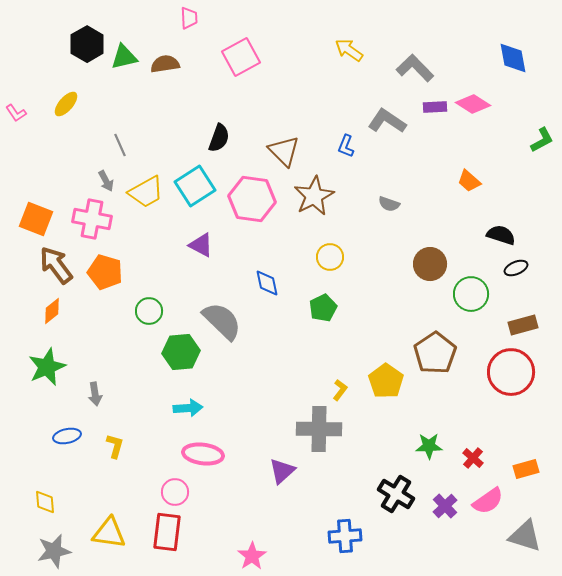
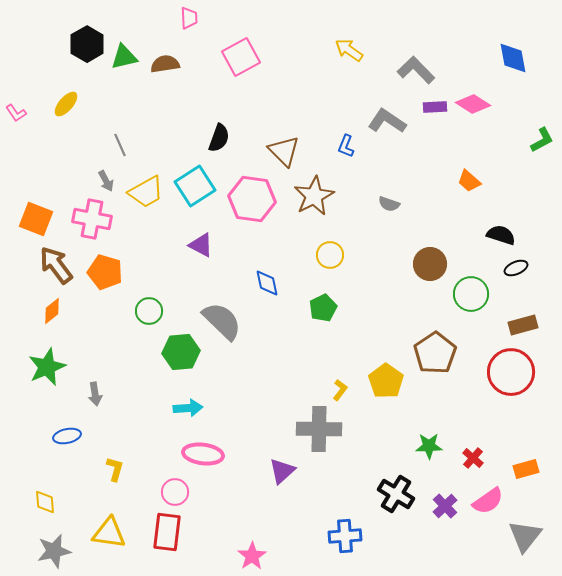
gray L-shape at (415, 68): moved 1 px right, 2 px down
yellow circle at (330, 257): moved 2 px up
yellow L-shape at (115, 446): moved 23 px down
gray triangle at (525, 536): rotated 51 degrees clockwise
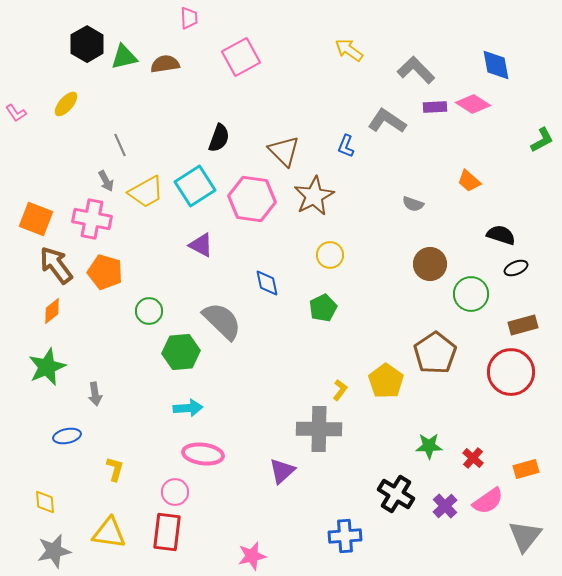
blue diamond at (513, 58): moved 17 px left, 7 px down
gray semicircle at (389, 204): moved 24 px right
pink star at (252, 556): rotated 20 degrees clockwise
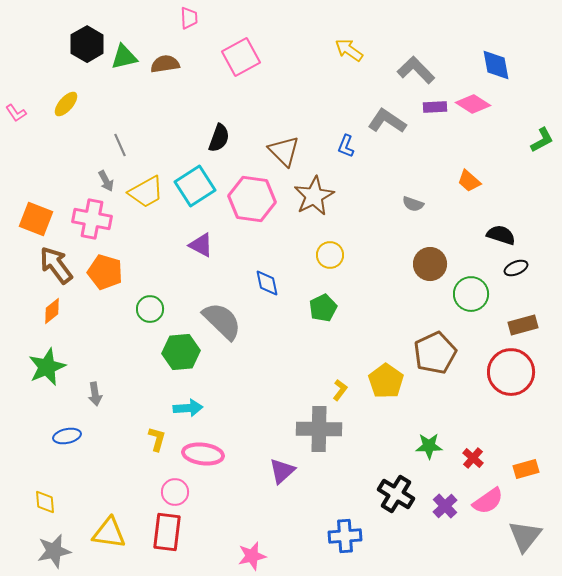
green circle at (149, 311): moved 1 px right, 2 px up
brown pentagon at (435, 353): rotated 9 degrees clockwise
yellow L-shape at (115, 469): moved 42 px right, 30 px up
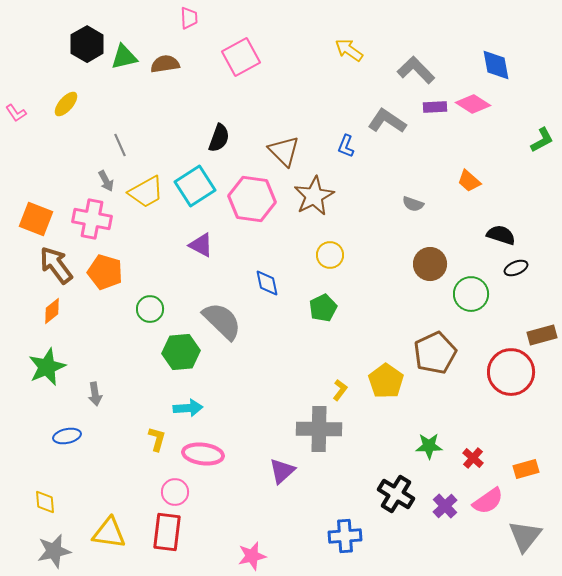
brown rectangle at (523, 325): moved 19 px right, 10 px down
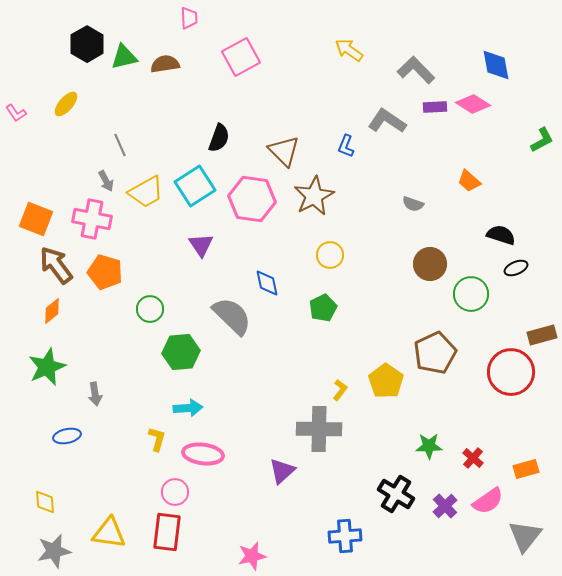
purple triangle at (201, 245): rotated 28 degrees clockwise
gray semicircle at (222, 321): moved 10 px right, 5 px up
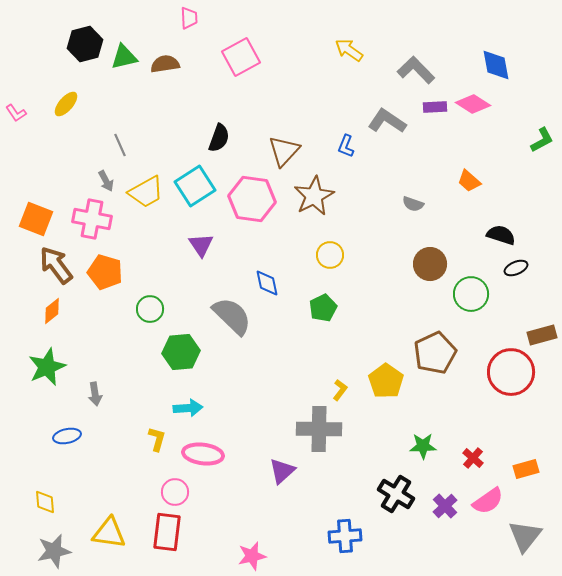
black hexagon at (87, 44): moved 2 px left; rotated 16 degrees clockwise
brown triangle at (284, 151): rotated 28 degrees clockwise
green star at (429, 446): moved 6 px left
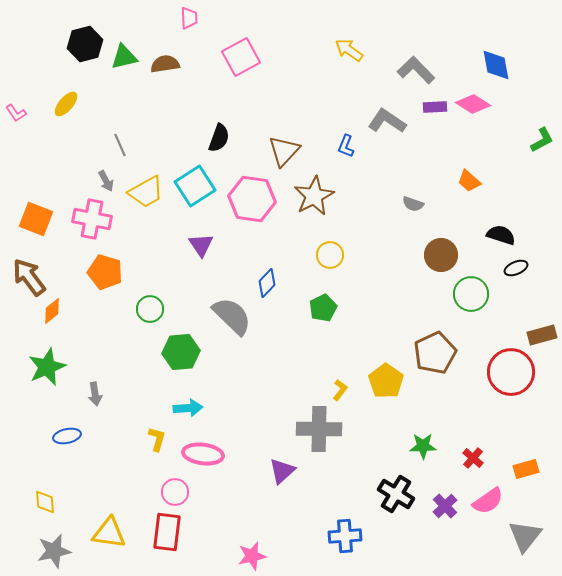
brown circle at (430, 264): moved 11 px right, 9 px up
brown arrow at (56, 265): moved 27 px left, 12 px down
blue diamond at (267, 283): rotated 56 degrees clockwise
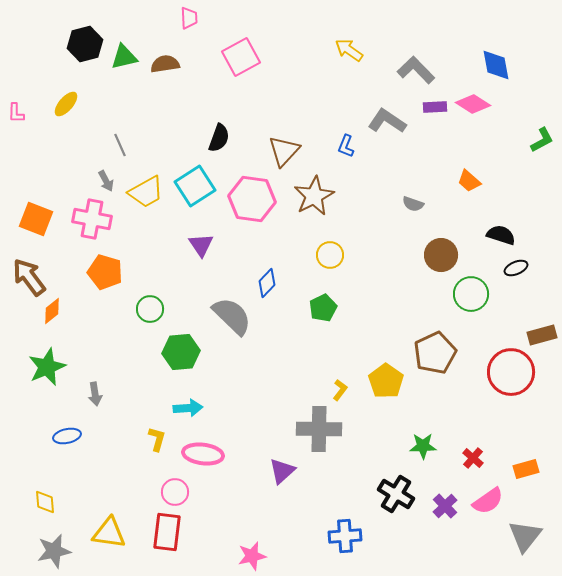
pink L-shape at (16, 113): rotated 35 degrees clockwise
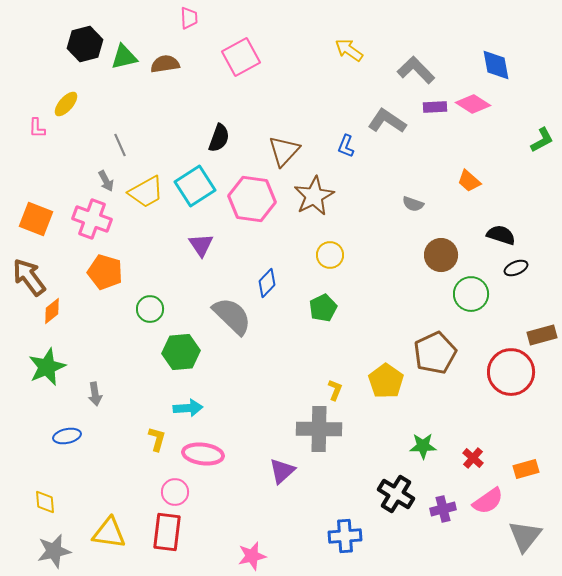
pink L-shape at (16, 113): moved 21 px right, 15 px down
pink cross at (92, 219): rotated 9 degrees clockwise
yellow L-shape at (340, 390): moved 5 px left; rotated 15 degrees counterclockwise
purple cross at (445, 506): moved 2 px left, 3 px down; rotated 30 degrees clockwise
